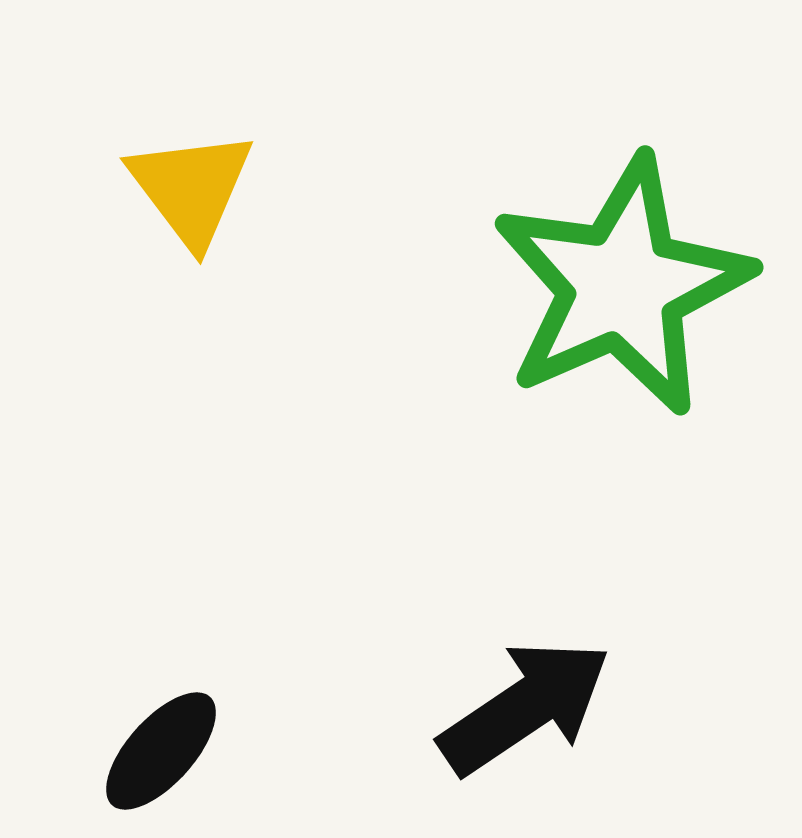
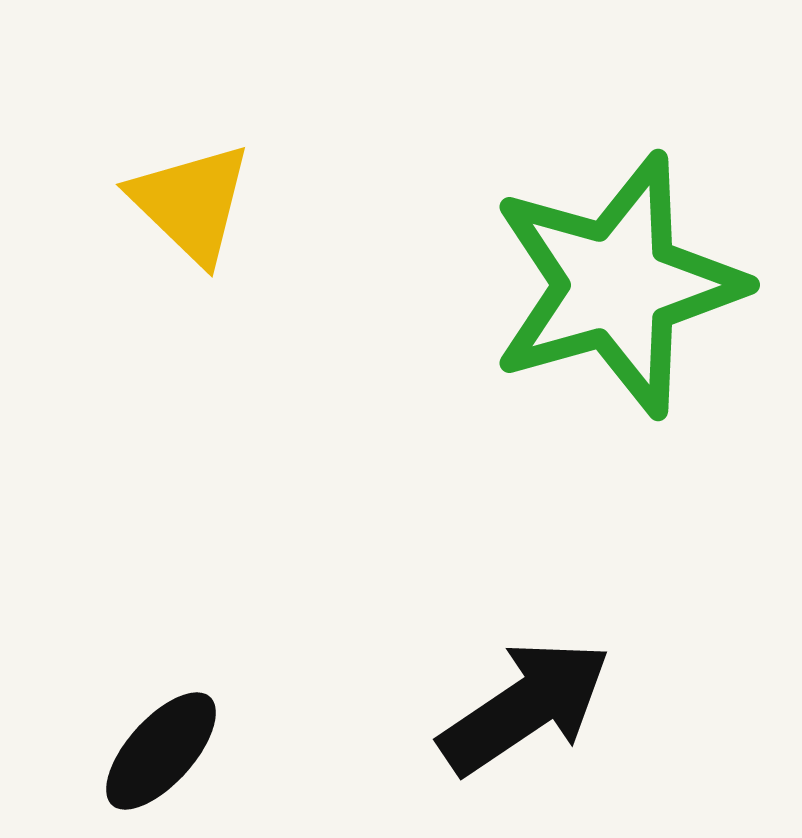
yellow triangle: moved 15 px down; rotated 9 degrees counterclockwise
green star: moved 5 px left, 1 px up; rotated 8 degrees clockwise
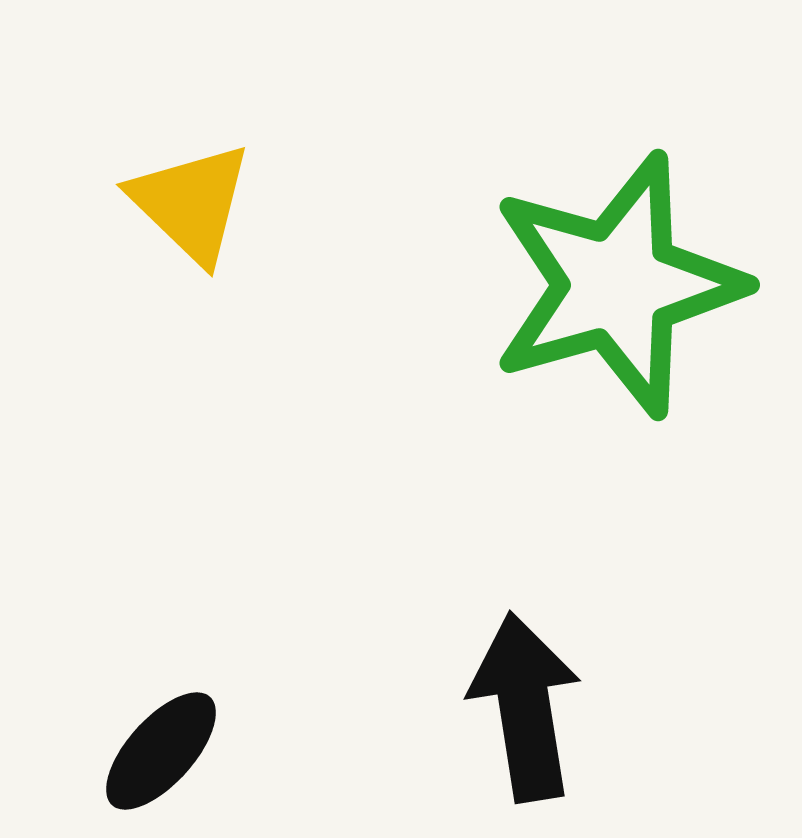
black arrow: rotated 65 degrees counterclockwise
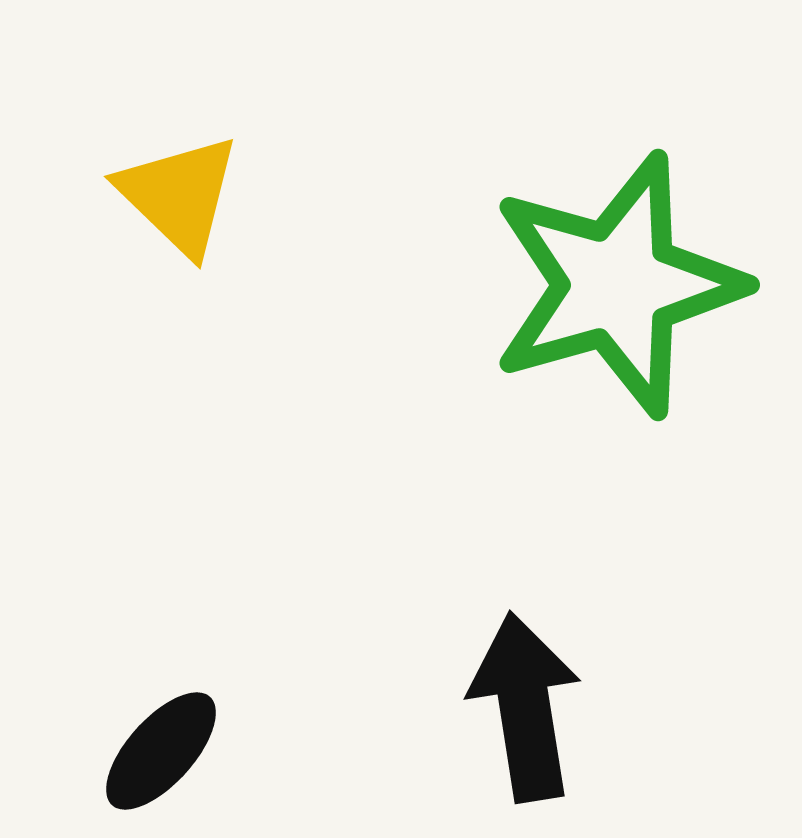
yellow triangle: moved 12 px left, 8 px up
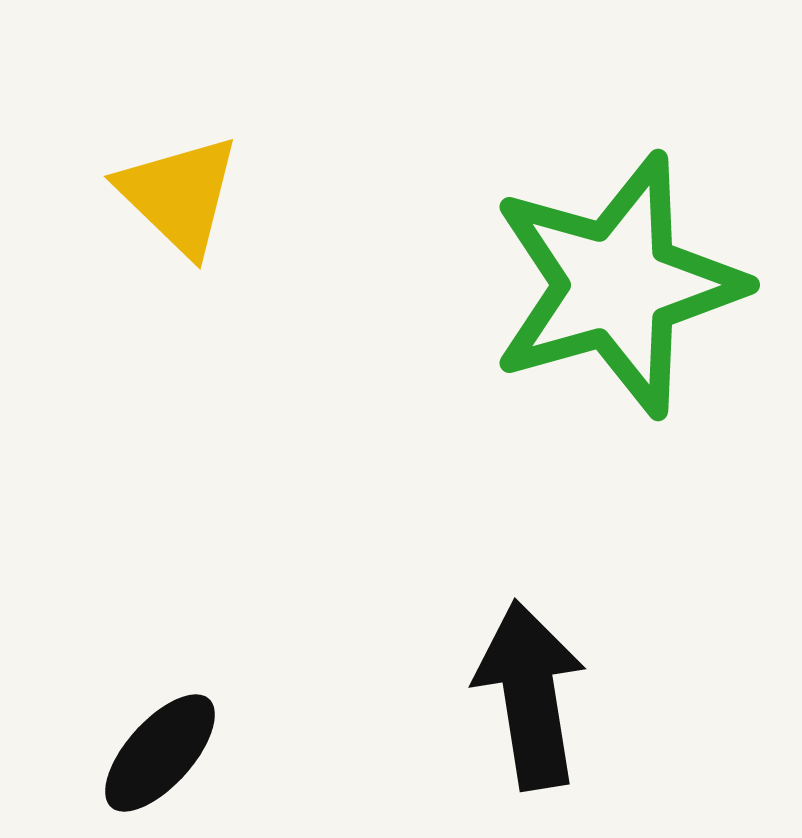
black arrow: moved 5 px right, 12 px up
black ellipse: moved 1 px left, 2 px down
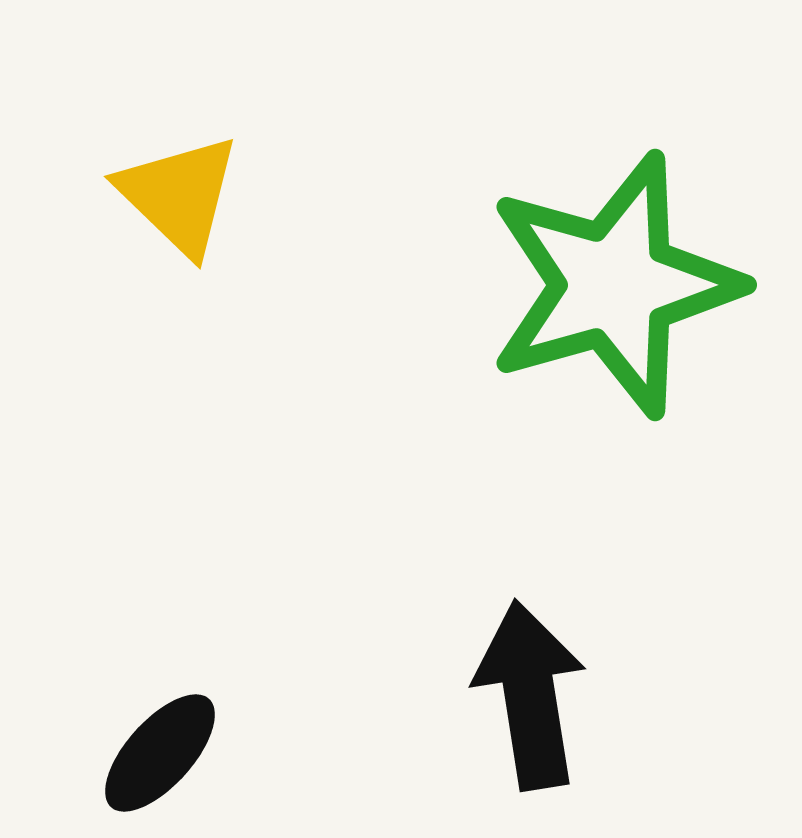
green star: moved 3 px left
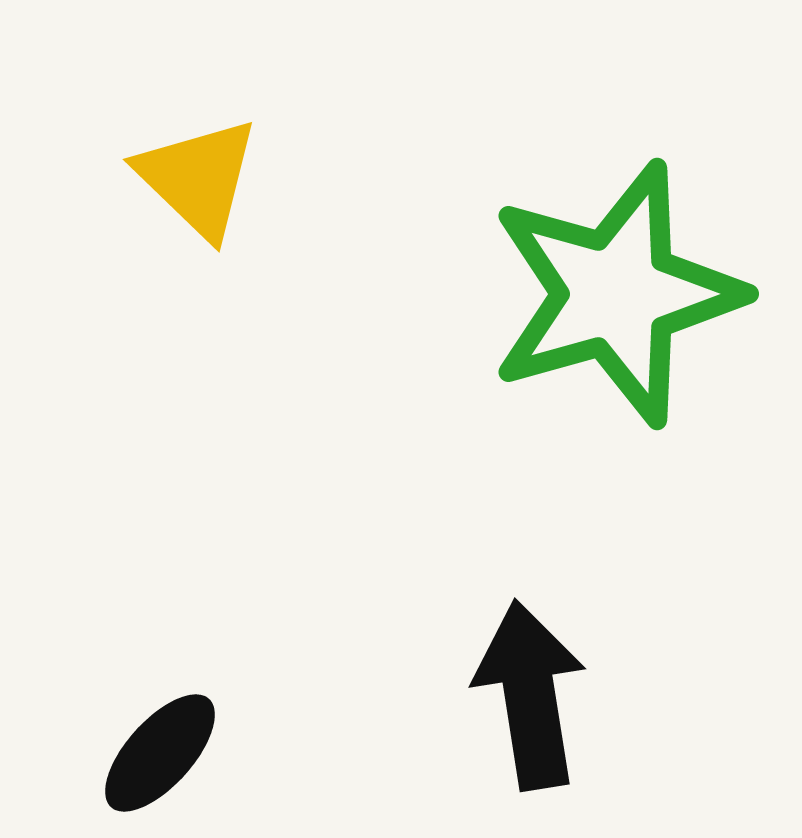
yellow triangle: moved 19 px right, 17 px up
green star: moved 2 px right, 9 px down
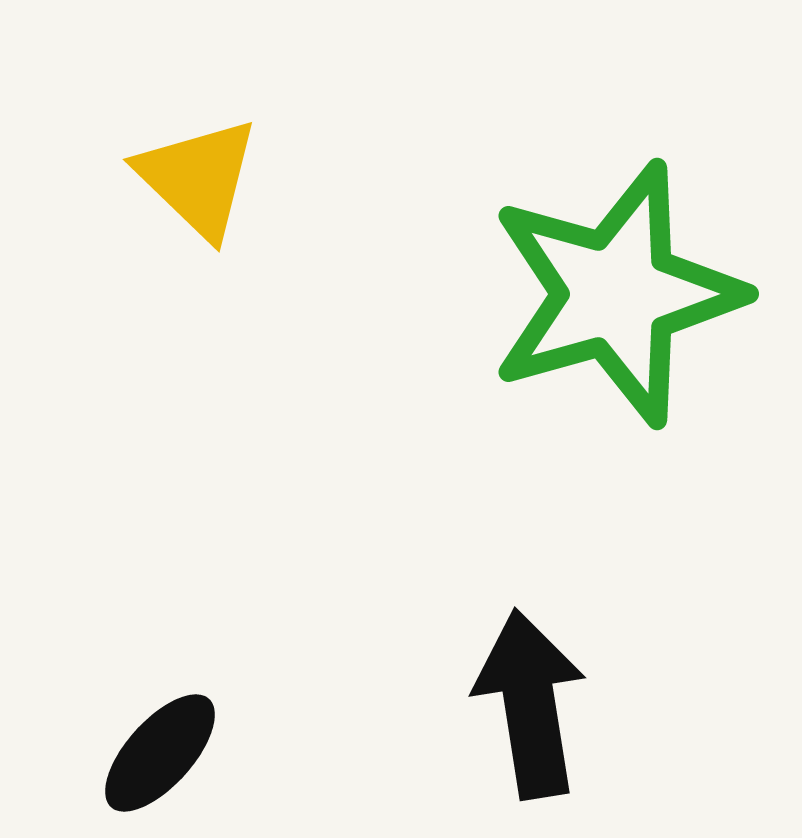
black arrow: moved 9 px down
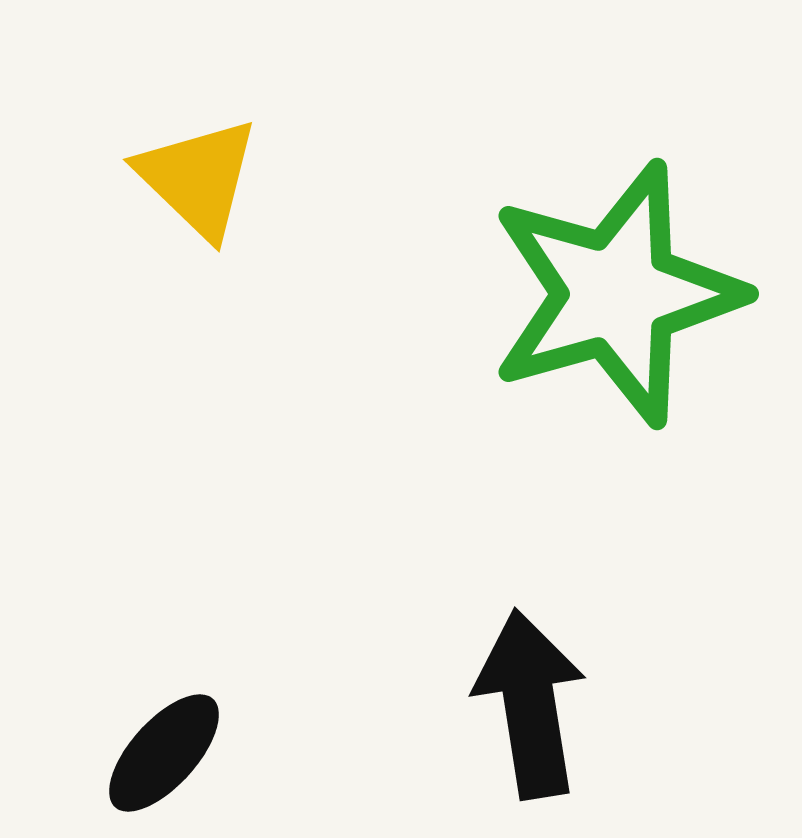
black ellipse: moved 4 px right
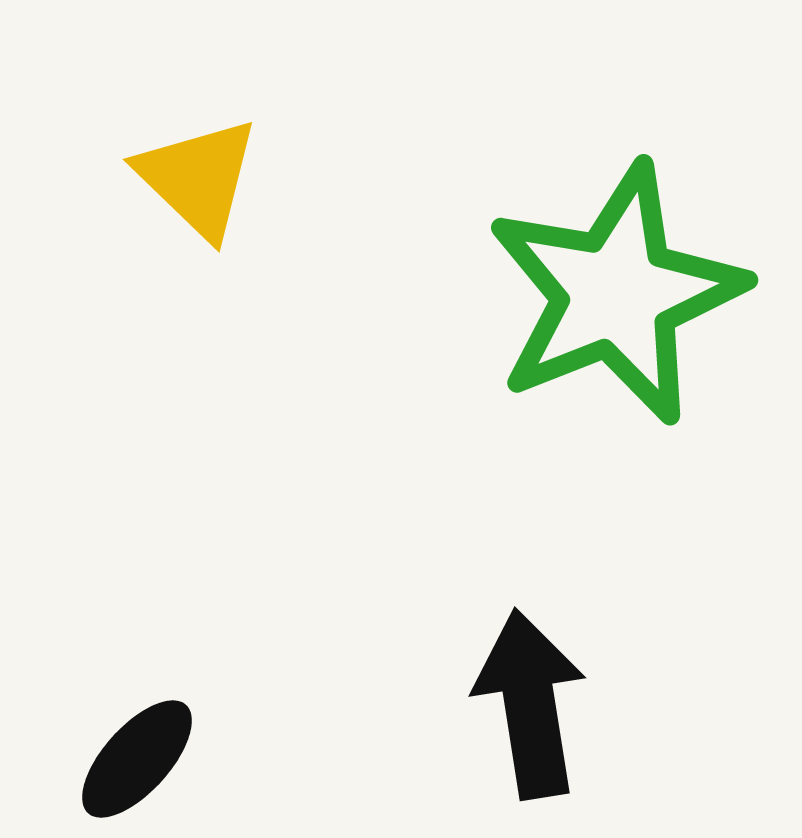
green star: rotated 6 degrees counterclockwise
black ellipse: moved 27 px left, 6 px down
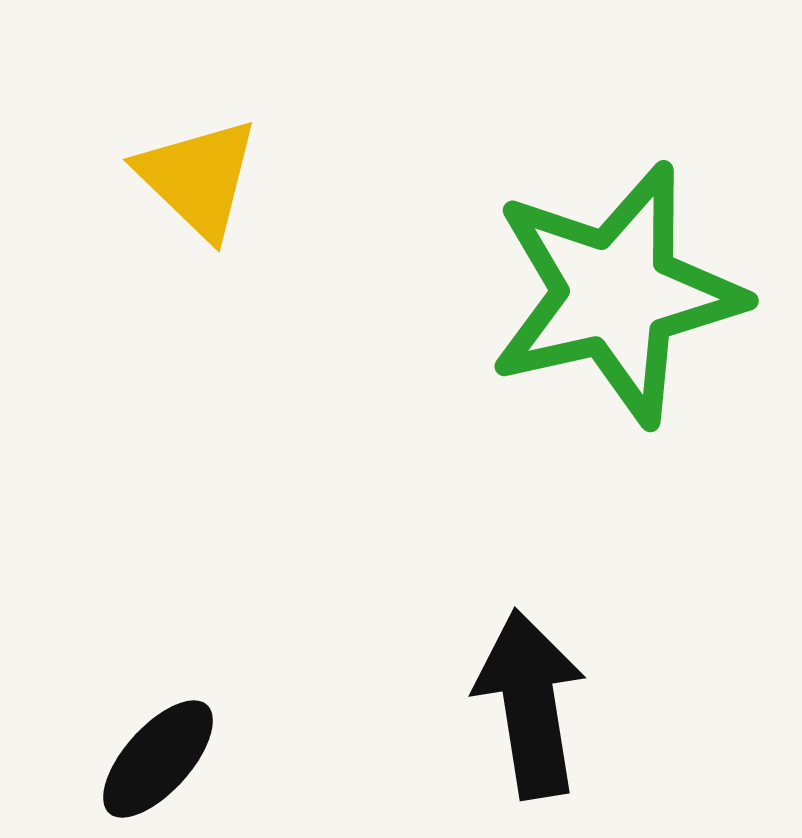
green star: rotated 9 degrees clockwise
black ellipse: moved 21 px right
